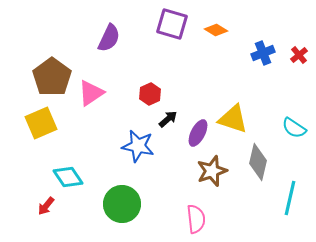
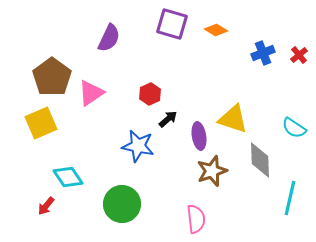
purple ellipse: moved 1 px right, 3 px down; rotated 36 degrees counterclockwise
gray diamond: moved 2 px right, 2 px up; rotated 15 degrees counterclockwise
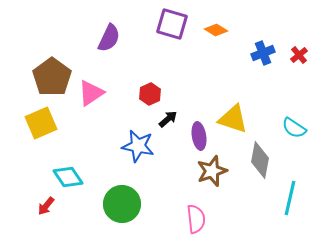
gray diamond: rotated 12 degrees clockwise
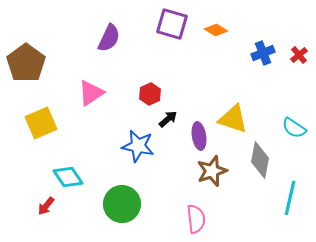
brown pentagon: moved 26 px left, 14 px up
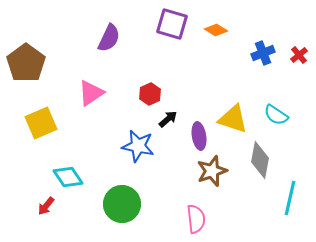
cyan semicircle: moved 18 px left, 13 px up
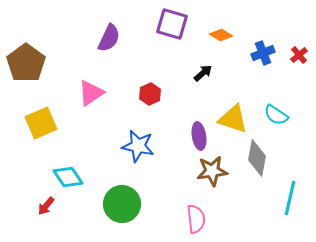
orange diamond: moved 5 px right, 5 px down
black arrow: moved 35 px right, 46 px up
gray diamond: moved 3 px left, 2 px up
brown star: rotated 12 degrees clockwise
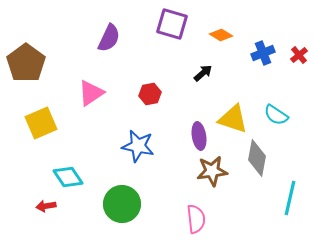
red hexagon: rotated 15 degrees clockwise
red arrow: rotated 42 degrees clockwise
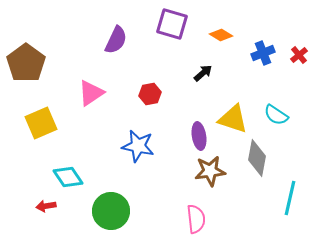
purple semicircle: moved 7 px right, 2 px down
brown star: moved 2 px left
green circle: moved 11 px left, 7 px down
